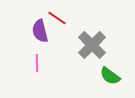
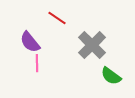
purple semicircle: moved 10 px left, 11 px down; rotated 25 degrees counterclockwise
green semicircle: moved 1 px right
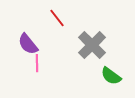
red line: rotated 18 degrees clockwise
purple semicircle: moved 2 px left, 2 px down
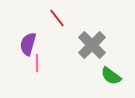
purple semicircle: rotated 55 degrees clockwise
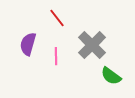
pink line: moved 19 px right, 7 px up
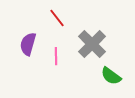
gray cross: moved 1 px up
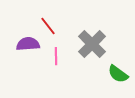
red line: moved 9 px left, 8 px down
purple semicircle: rotated 70 degrees clockwise
green semicircle: moved 7 px right, 2 px up
